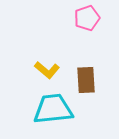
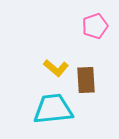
pink pentagon: moved 8 px right, 8 px down
yellow L-shape: moved 9 px right, 2 px up
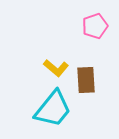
cyan trapezoid: rotated 135 degrees clockwise
